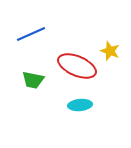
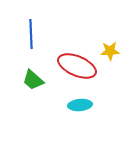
blue line: rotated 68 degrees counterclockwise
yellow star: rotated 24 degrees counterclockwise
green trapezoid: rotated 30 degrees clockwise
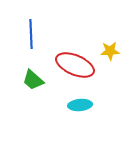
red ellipse: moved 2 px left, 1 px up
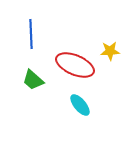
cyan ellipse: rotated 55 degrees clockwise
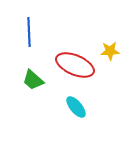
blue line: moved 2 px left, 2 px up
cyan ellipse: moved 4 px left, 2 px down
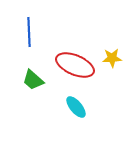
yellow star: moved 2 px right, 7 px down
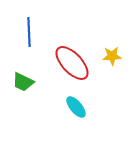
yellow star: moved 2 px up
red ellipse: moved 3 px left, 2 px up; rotated 24 degrees clockwise
green trapezoid: moved 10 px left, 2 px down; rotated 15 degrees counterclockwise
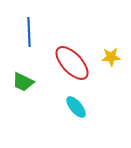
yellow star: moved 1 px left, 1 px down
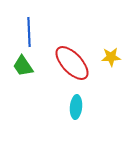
green trapezoid: moved 16 px up; rotated 30 degrees clockwise
cyan ellipse: rotated 45 degrees clockwise
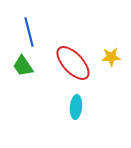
blue line: rotated 12 degrees counterclockwise
red ellipse: moved 1 px right
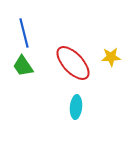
blue line: moved 5 px left, 1 px down
